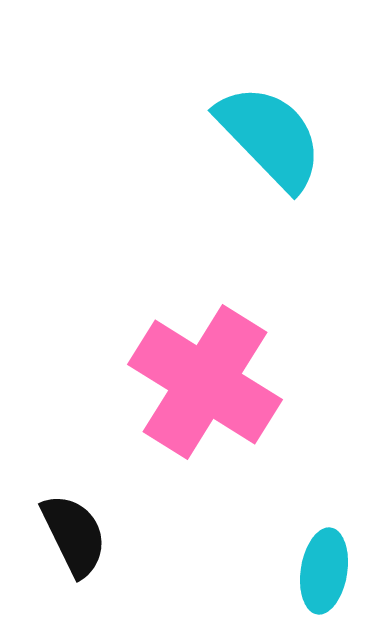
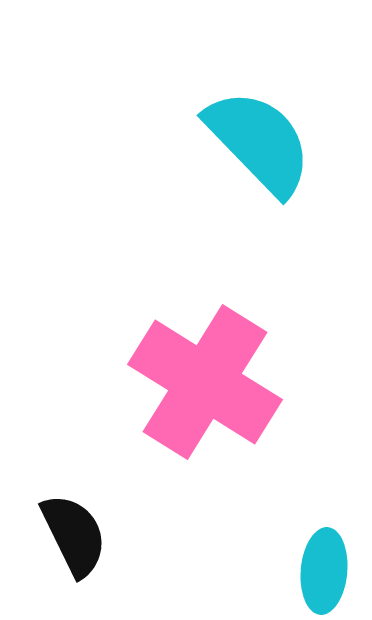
cyan semicircle: moved 11 px left, 5 px down
cyan ellipse: rotated 4 degrees counterclockwise
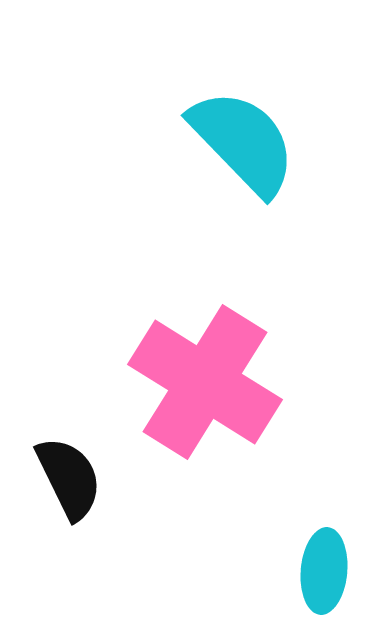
cyan semicircle: moved 16 px left
black semicircle: moved 5 px left, 57 px up
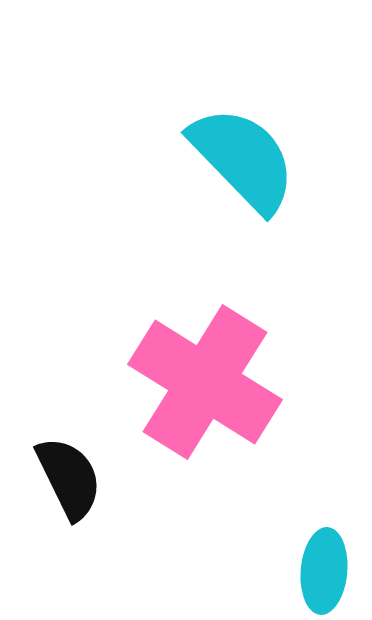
cyan semicircle: moved 17 px down
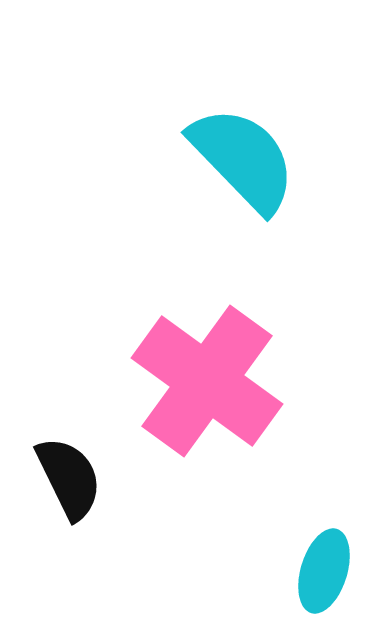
pink cross: moved 2 px right, 1 px up; rotated 4 degrees clockwise
cyan ellipse: rotated 12 degrees clockwise
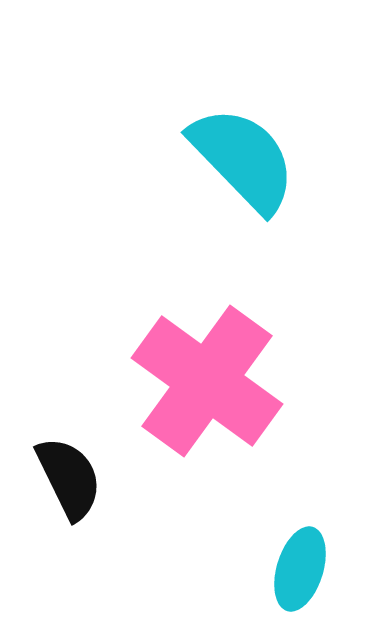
cyan ellipse: moved 24 px left, 2 px up
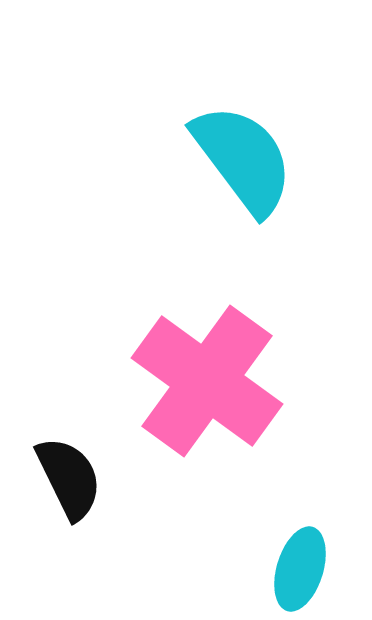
cyan semicircle: rotated 7 degrees clockwise
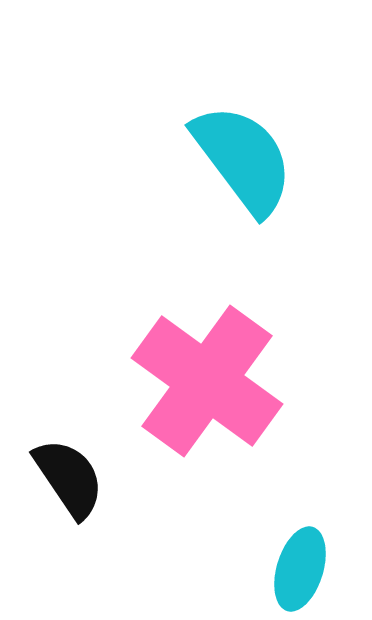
black semicircle: rotated 8 degrees counterclockwise
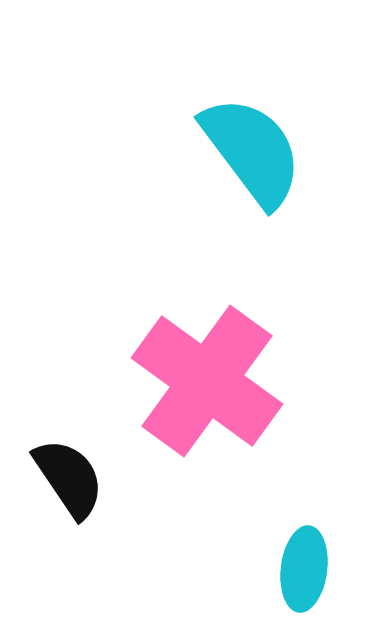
cyan semicircle: moved 9 px right, 8 px up
cyan ellipse: moved 4 px right; rotated 10 degrees counterclockwise
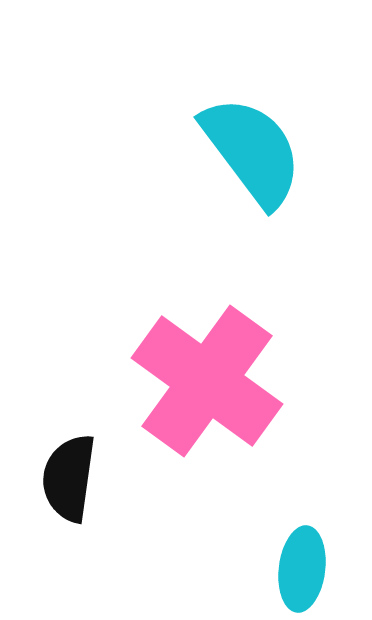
black semicircle: rotated 138 degrees counterclockwise
cyan ellipse: moved 2 px left
